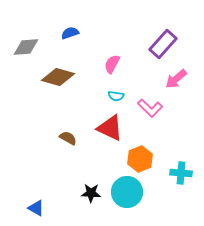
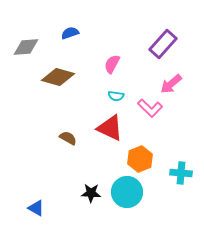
pink arrow: moved 5 px left, 5 px down
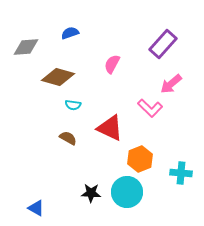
cyan semicircle: moved 43 px left, 9 px down
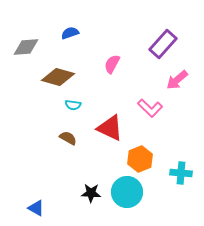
pink arrow: moved 6 px right, 4 px up
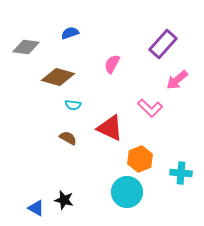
gray diamond: rotated 12 degrees clockwise
black star: moved 27 px left, 7 px down; rotated 12 degrees clockwise
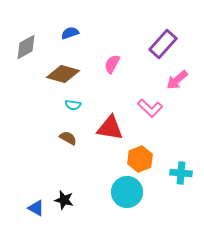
gray diamond: rotated 36 degrees counterclockwise
brown diamond: moved 5 px right, 3 px up
red triangle: rotated 16 degrees counterclockwise
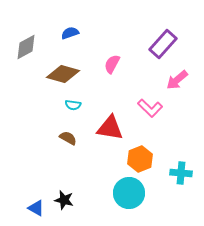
cyan circle: moved 2 px right, 1 px down
